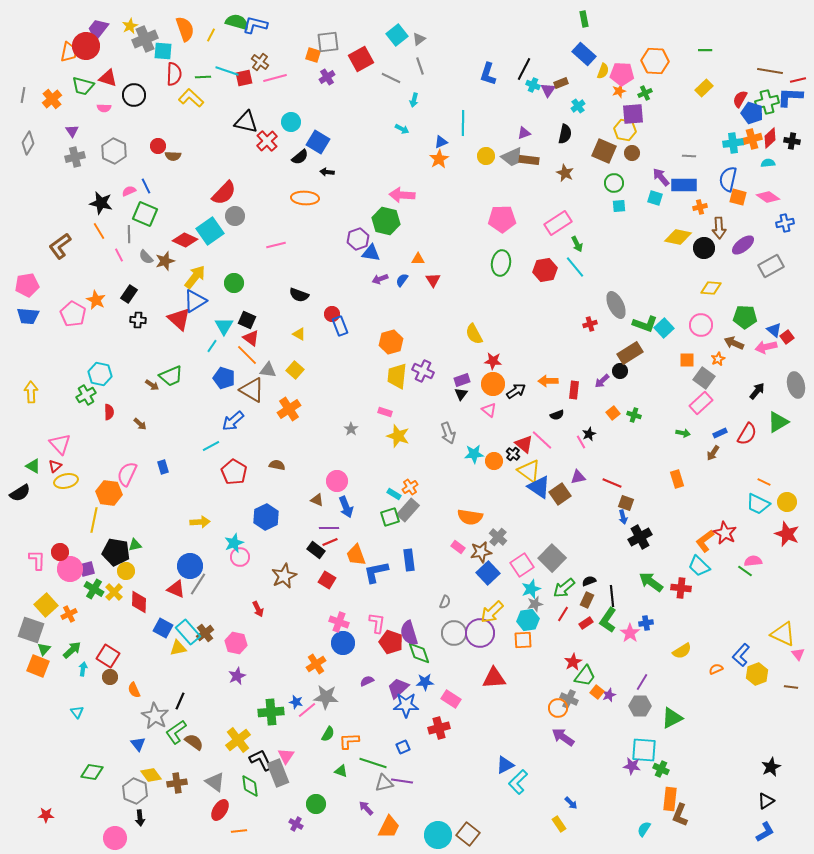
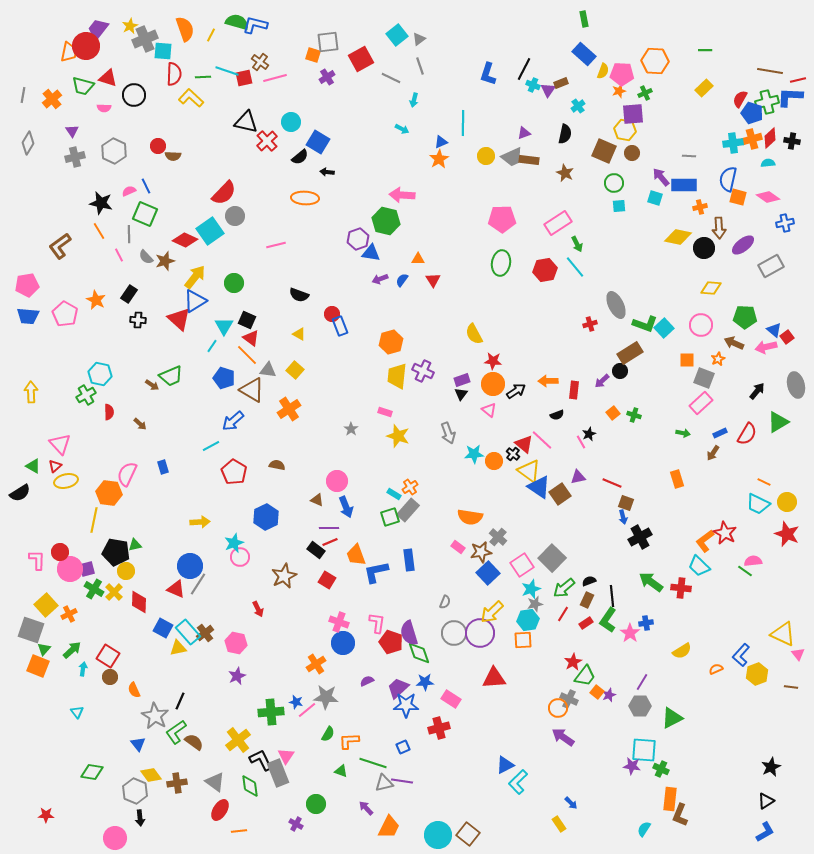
pink pentagon at (73, 314): moved 8 px left
gray square at (704, 378): rotated 15 degrees counterclockwise
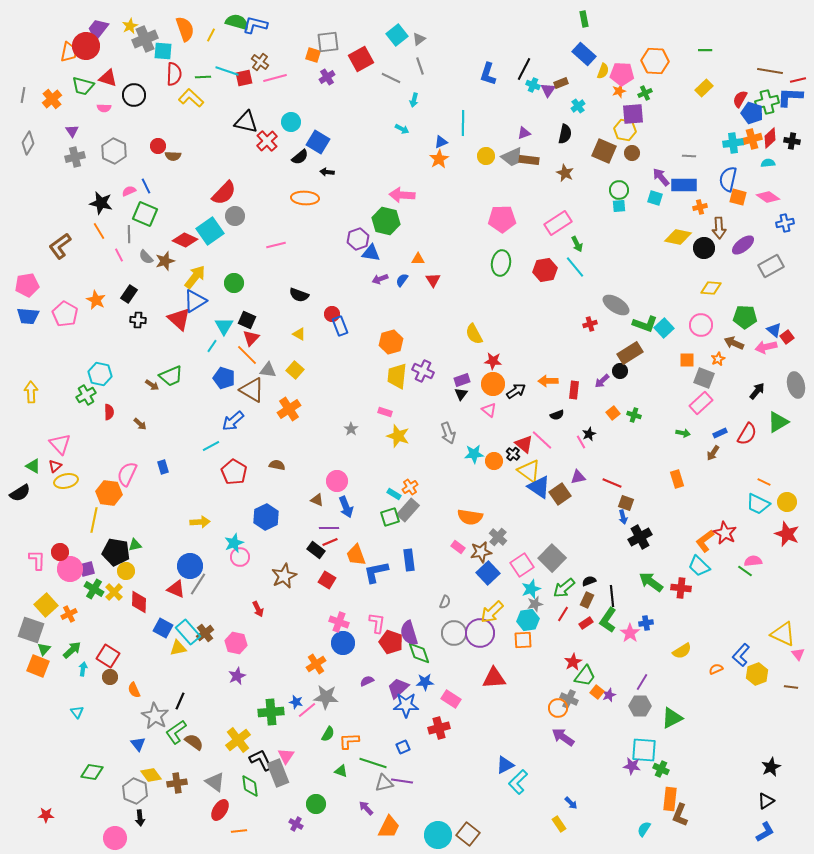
green circle at (614, 183): moved 5 px right, 7 px down
gray ellipse at (616, 305): rotated 32 degrees counterclockwise
red triangle at (251, 338): rotated 36 degrees clockwise
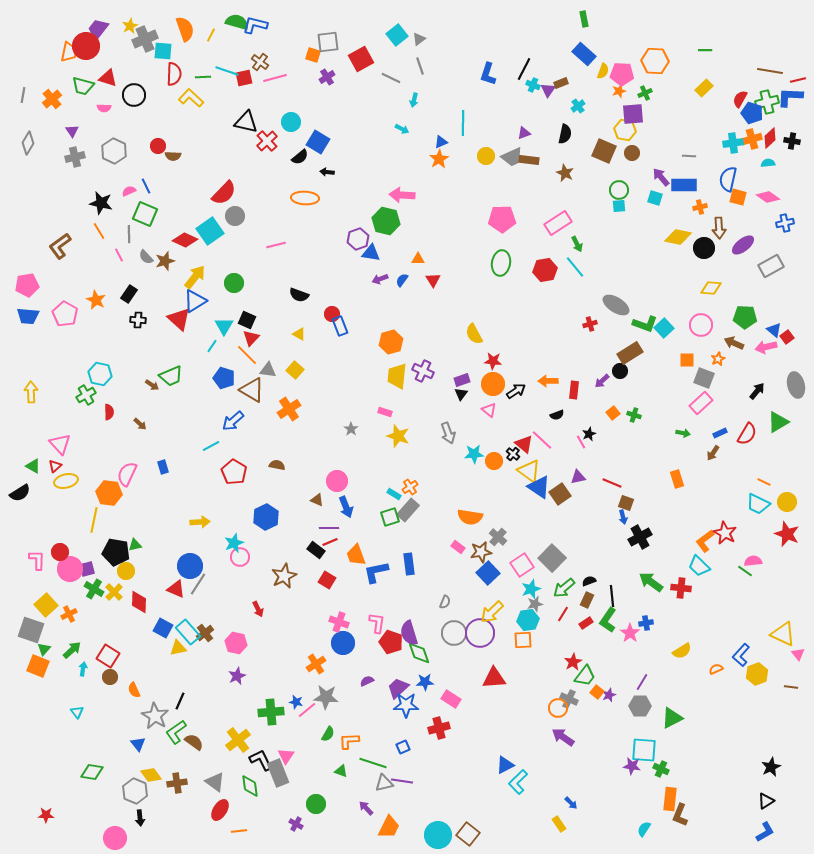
blue rectangle at (409, 560): moved 4 px down
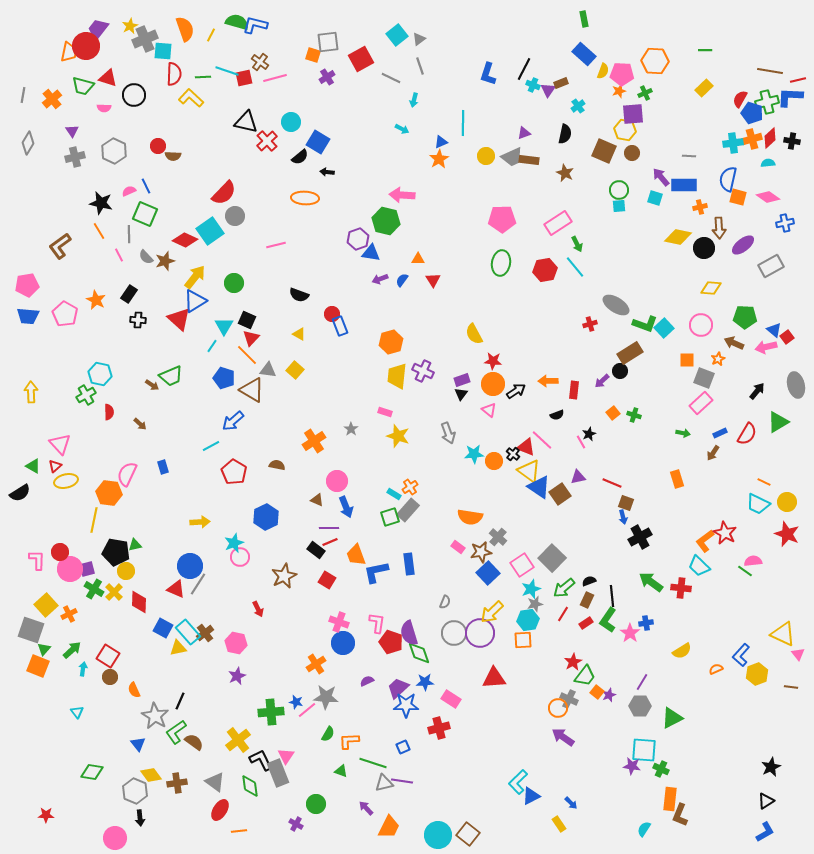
orange cross at (289, 409): moved 25 px right, 32 px down
red triangle at (524, 444): moved 2 px right, 3 px down; rotated 18 degrees counterclockwise
blue triangle at (505, 765): moved 26 px right, 31 px down
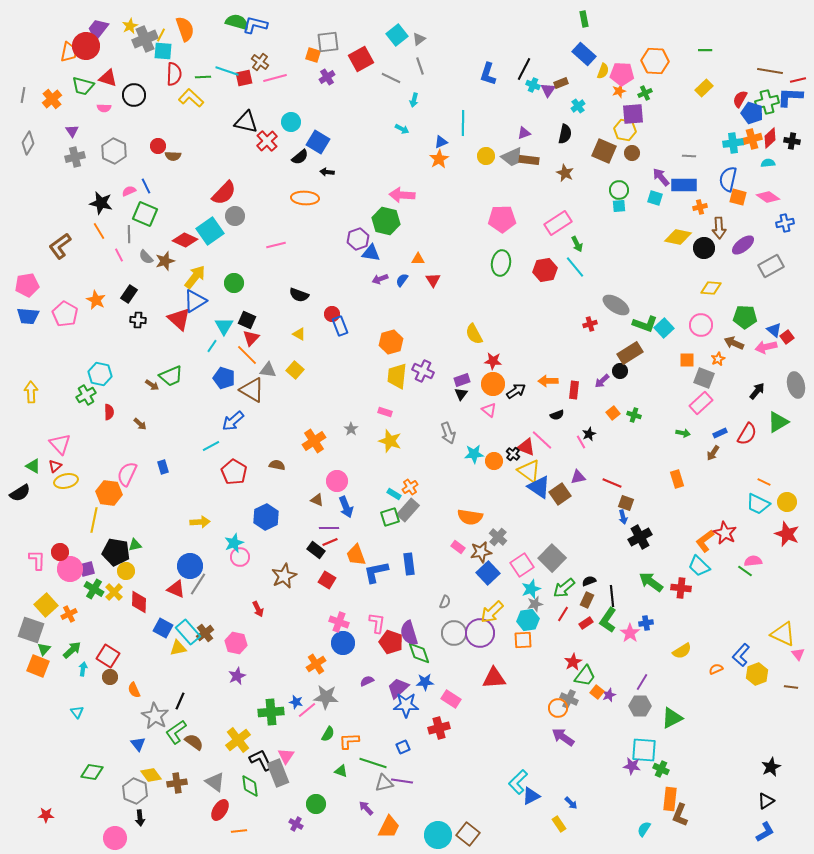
yellow line at (211, 35): moved 50 px left
yellow star at (398, 436): moved 8 px left, 5 px down
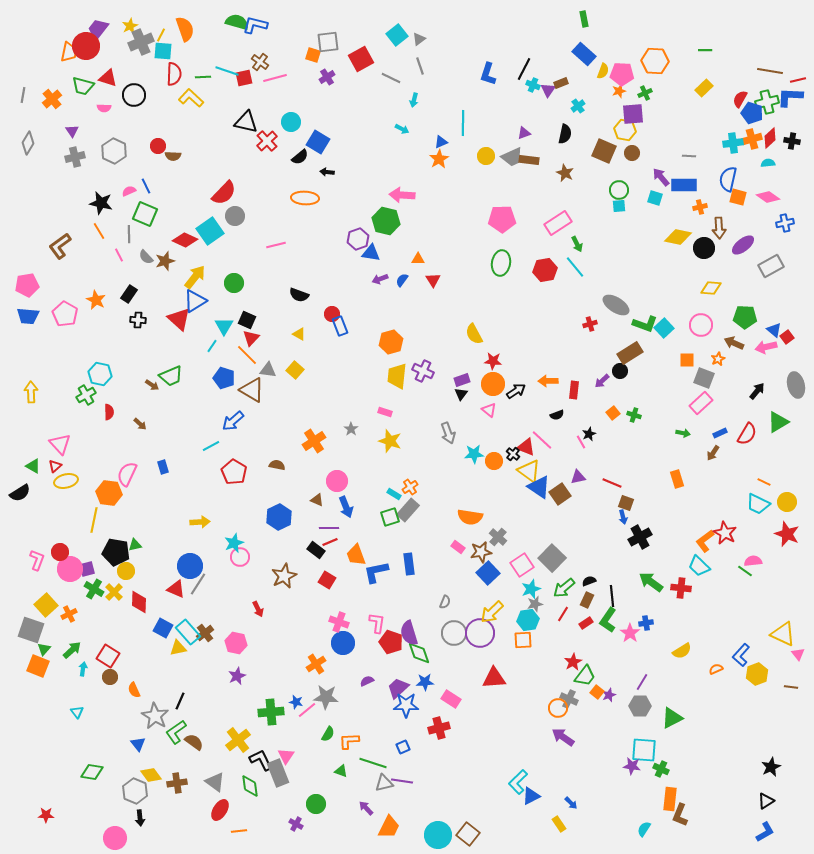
gray cross at (145, 39): moved 4 px left, 3 px down
blue hexagon at (266, 517): moved 13 px right
pink L-shape at (37, 560): rotated 20 degrees clockwise
